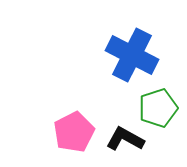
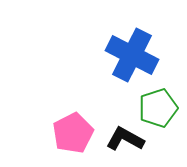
pink pentagon: moved 1 px left, 1 px down
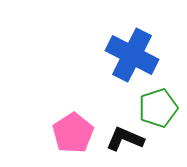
pink pentagon: rotated 6 degrees counterclockwise
black L-shape: rotated 6 degrees counterclockwise
